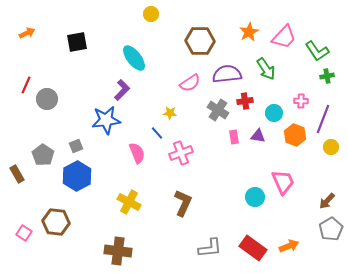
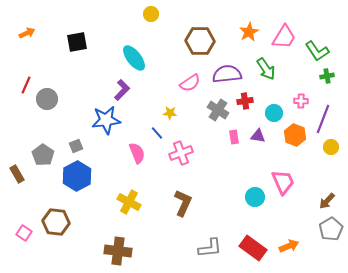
pink trapezoid at (284, 37): rotated 12 degrees counterclockwise
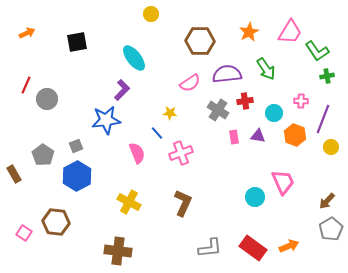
pink trapezoid at (284, 37): moved 6 px right, 5 px up
brown rectangle at (17, 174): moved 3 px left
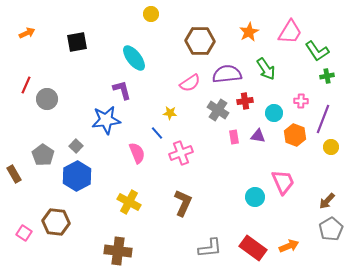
purple L-shape at (122, 90): rotated 60 degrees counterclockwise
gray square at (76, 146): rotated 24 degrees counterclockwise
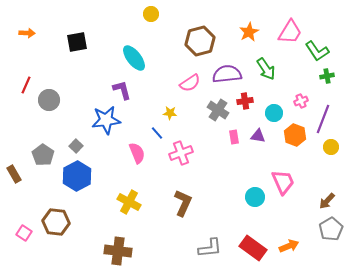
orange arrow at (27, 33): rotated 28 degrees clockwise
brown hexagon at (200, 41): rotated 16 degrees counterclockwise
gray circle at (47, 99): moved 2 px right, 1 px down
pink cross at (301, 101): rotated 24 degrees counterclockwise
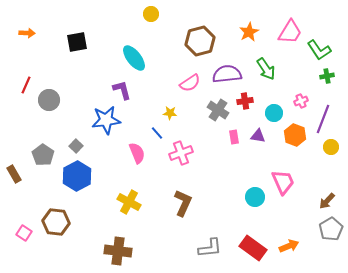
green L-shape at (317, 51): moved 2 px right, 1 px up
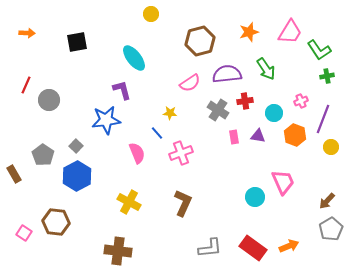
orange star at (249, 32): rotated 12 degrees clockwise
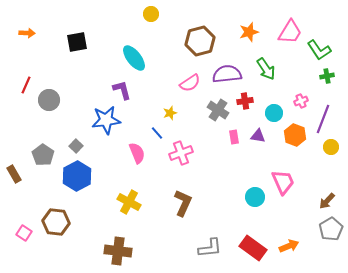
yellow star at (170, 113): rotated 24 degrees counterclockwise
